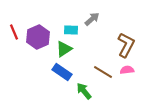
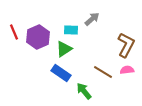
blue rectangle: moved 1 px left, 1 px down
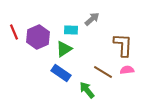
brown L-shape: moved 3 px left; rotated 25 degrees counterclockwise
green arrow: moved 3 px right, 1 px up
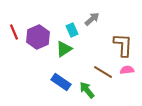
cyan rectangle: moved 1 px right; rotated 64 degrees clockwise
blue rectangle: moved 9 px down
